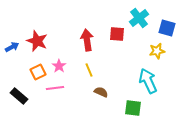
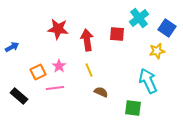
blue square: rotated 18 degrees clockwise
red star: moved 21 px right, 12 px up; rotated 15 degrees counterclockwise
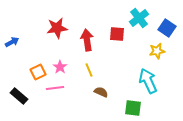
red star: moved 1 px left, 1 px up; rotated 15 degrees counterclockwise
blue arrow: moved 5 px up
pink star: moved 1 px right, 1 px down
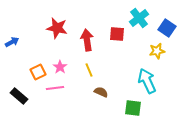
red star: rotated 20 degrees clockwise
cyan arrow: moved 1 px left
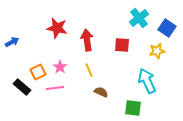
red square: moved 5 px right, 11 px down
black rectangle: moved 3 px right, 9 px up
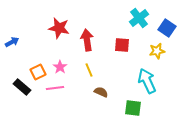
red star: moved 2 px right
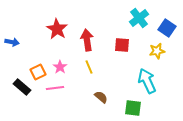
red star: moved 2 px left, 1 px down; rotated 20 degrees clockwise
blue arrow: rotated 40 degrees clockwise
yellow line: moved 3 px up
brown semicircle: moved 5 px down; rotated 16 degrees clockwise
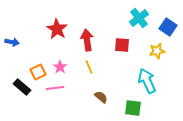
blue square: moved 1 px right, 1 px up
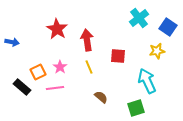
red square: moved 4 px left, 11 px down
green square: moved 3 px right; rotated 24 degrees counterclockwise
